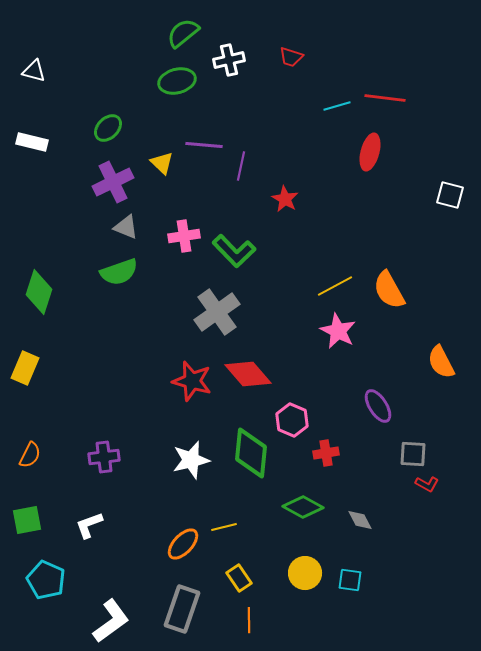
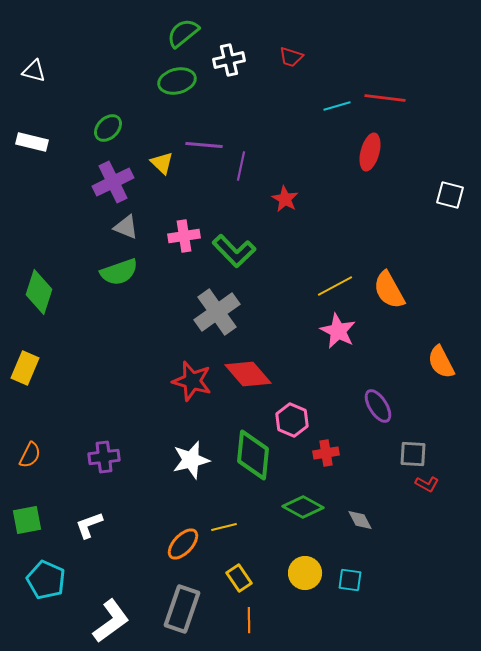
green diamond at (251, 453): moved 2 px right, 2 px down
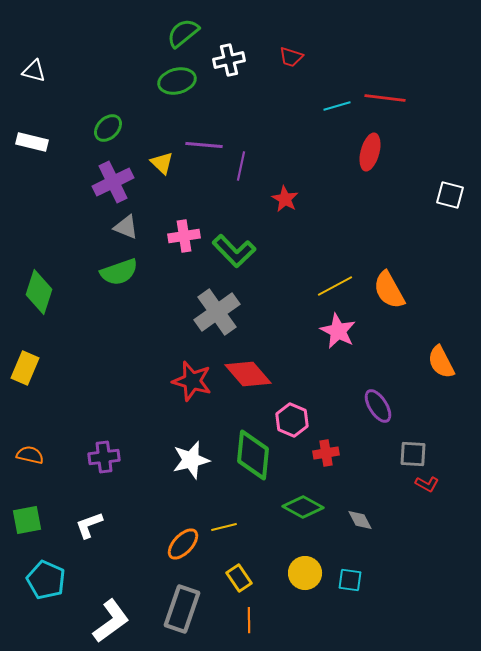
orange semicircle at (30, 455): rotated 104 degrees counterclockwise
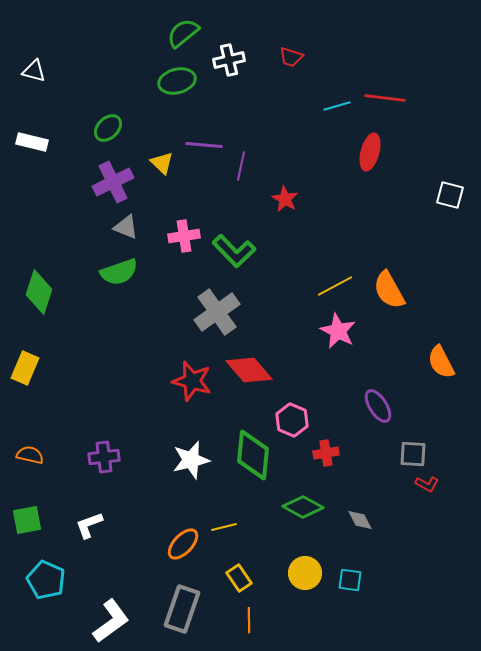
red diamond at (248, 374): moved 1 px right, 4 px up
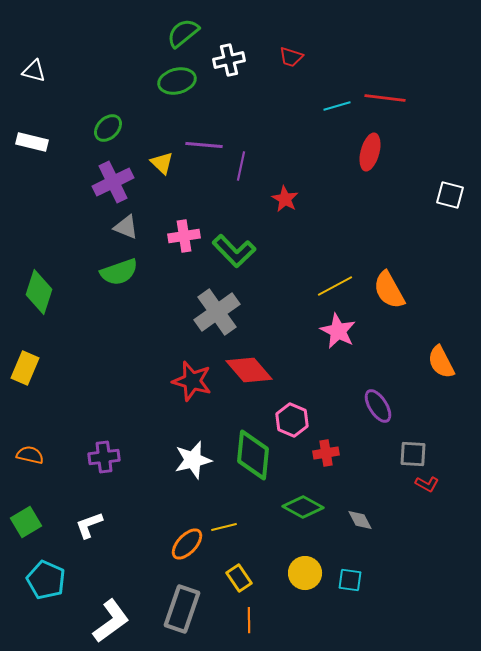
white star at (191, 460): moved 2 px right
green square at (27, 520): moved 1 px left, 2 px down; rotated 20 degrees counterclockwise
orange ellipse at (183, 544): moved 4 px right
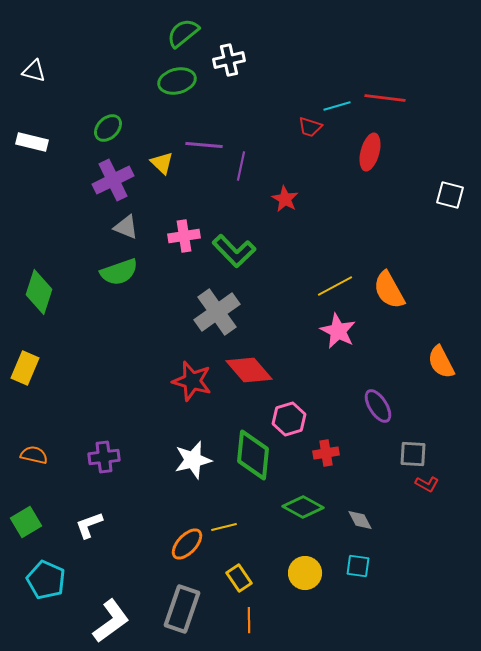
red trapezoid at (291, 57): moved 19 px right, 70 px down
purple cross at (113, 182): moved 2 px up
pink hexagon at (292, 420): moved 3 px left, 1 px up; rotated 20 degrees clockwise
orange semicircle at (30, 455): moved 4 px right
cyan square at (350, 580): moved 8 px right, 14 px up
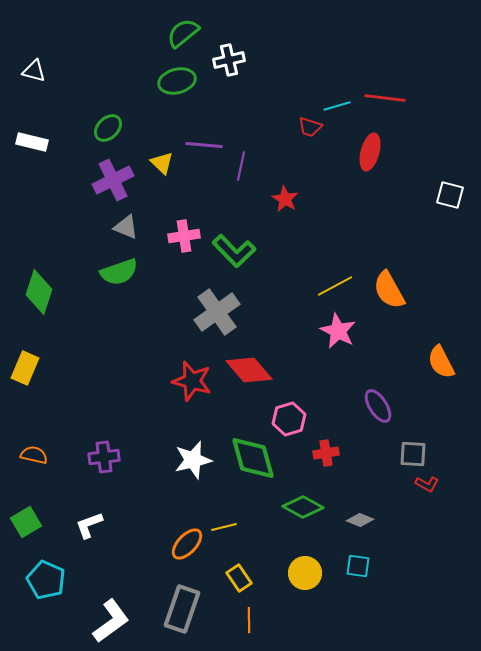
green diamond at (253, 455): moved 3 px down; rotated 21 degrees counterclockwise
gray diamond at (360, 520): rotated 40 degrees counterclockwise
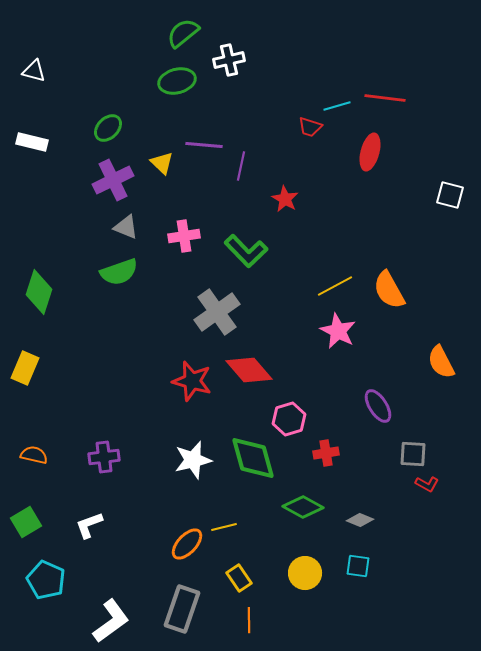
green L-shape at (234, 251): moved 12 px right
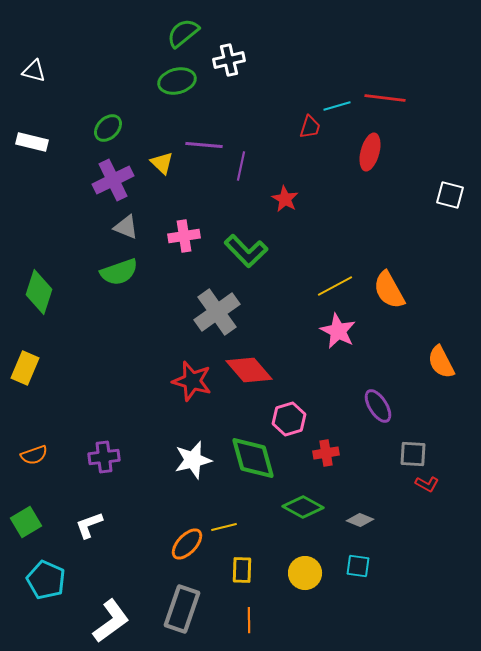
red trapezoid at (310, 127): rotated 90 degrees counterclockwise
orange semicircle at (34, 455): rotated 148 degrees clockwise
yellow rectangle at (239, 578): moved 3 px right, 8 px up; rotated 36 degrees clockwise
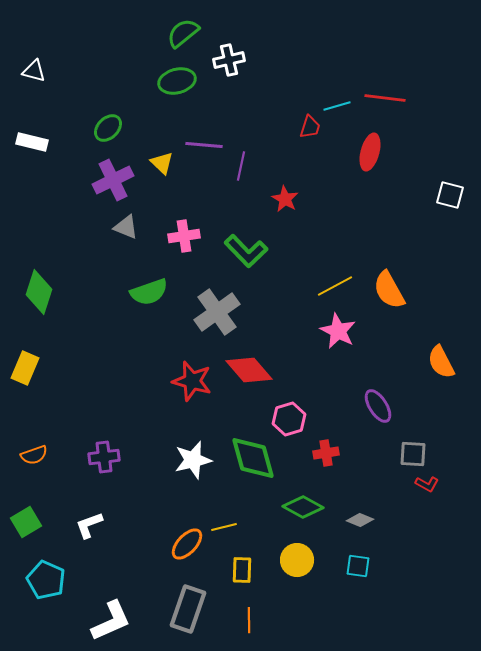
green semicircle at (119, 272): moved 30 px right, 20 px down
yellow circle at (305, 573): moved 8 px left, 13 px up
gray rectangle at (182, 609): moved 6 px right
white L-shape at (111, 621): rotated 12 degrees clockwise
